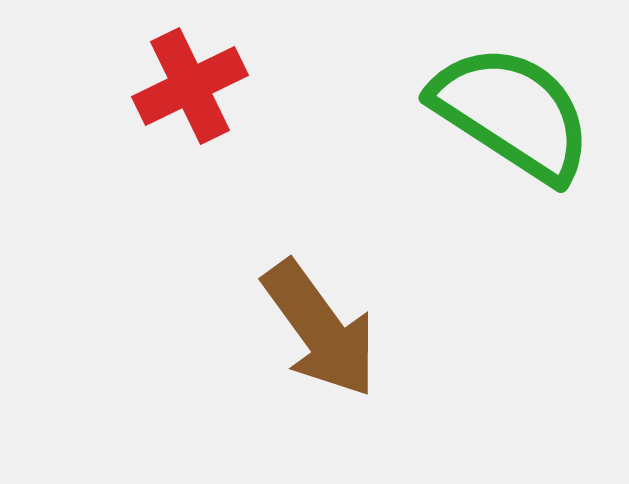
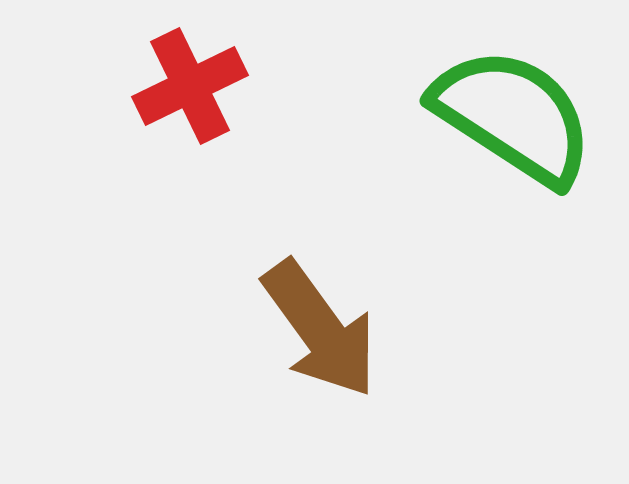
green semicircle: moved 1 px right, 3 px down
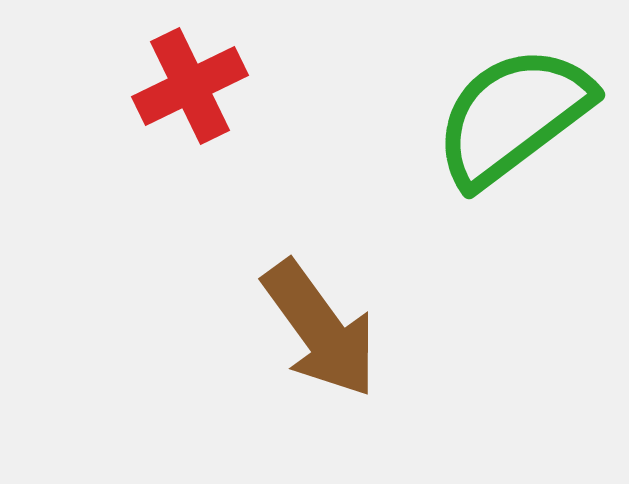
green semicircle: rotated 70 degrees counterclockwise
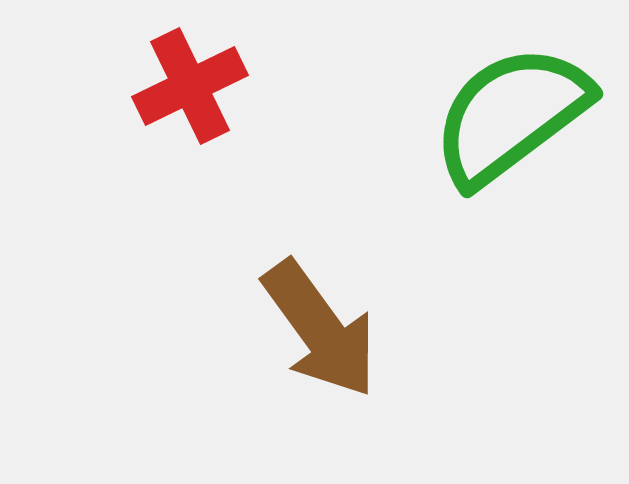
green semicircle: moved 2 px left, 1 px up
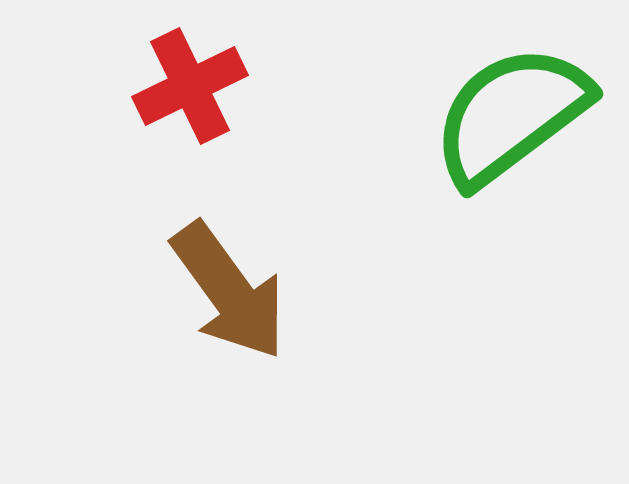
brown arrow: moved 91 px left, 38 px up
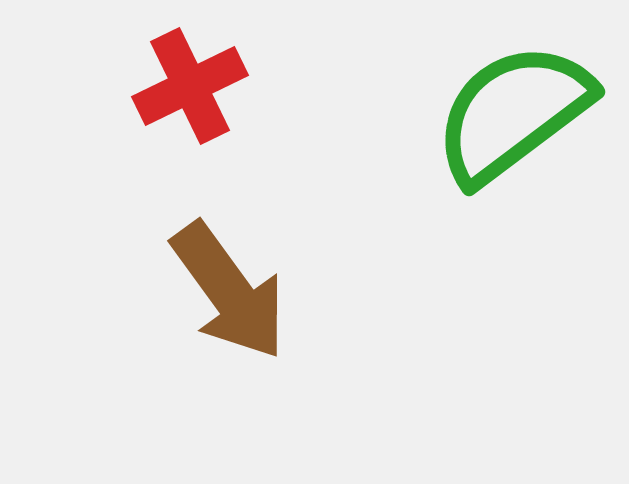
green semicircle: moved 2 px right, 2 px up
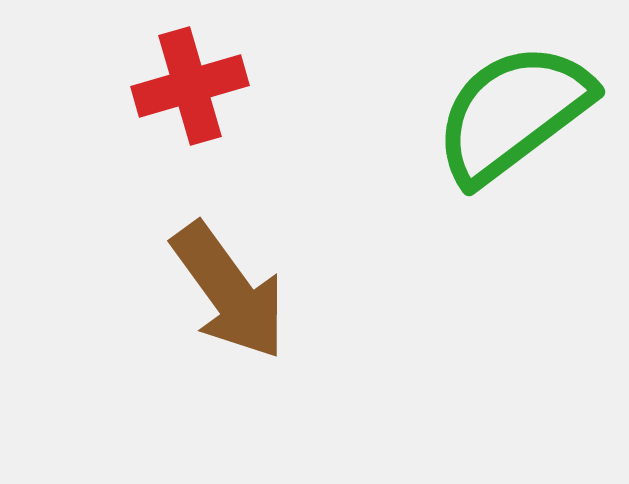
red cross: rotated 10 degrees clockwise
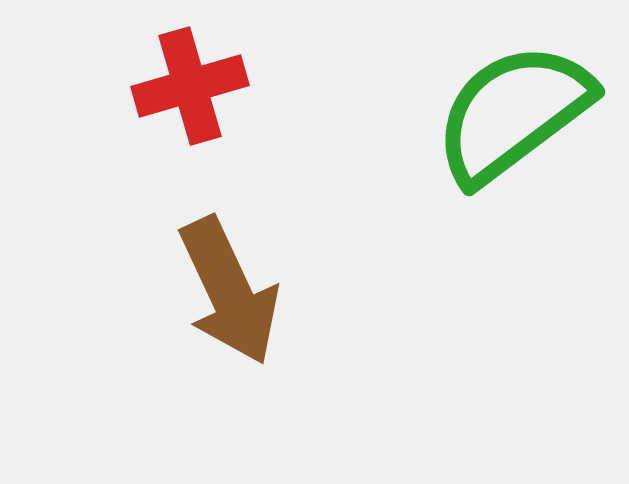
brown arrow: rotated 11 degrees clockwise
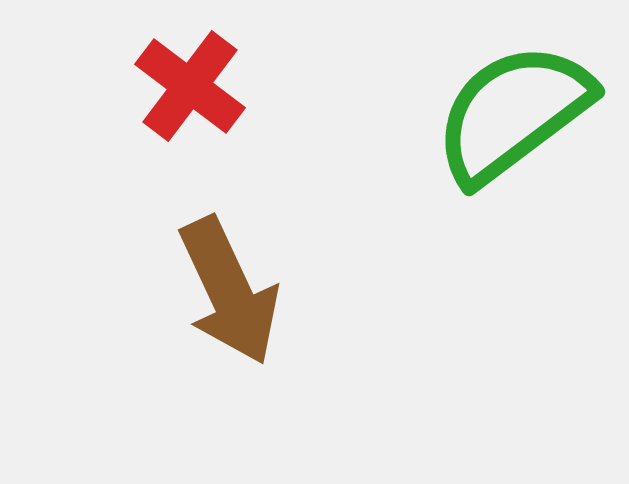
red cross: rotated 37 degrees counterclockwise
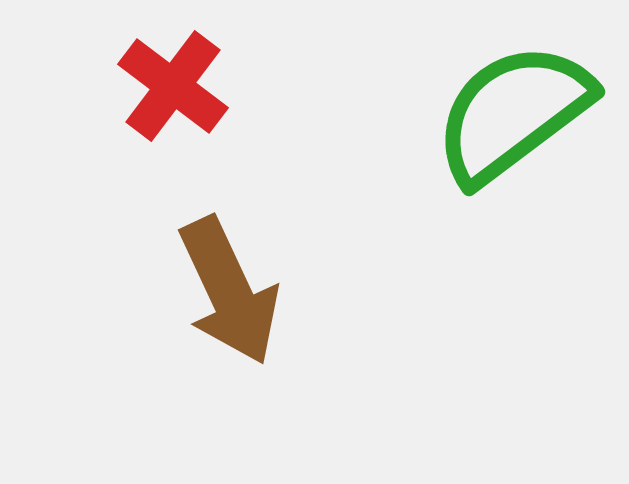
red cross: moved 17 px left
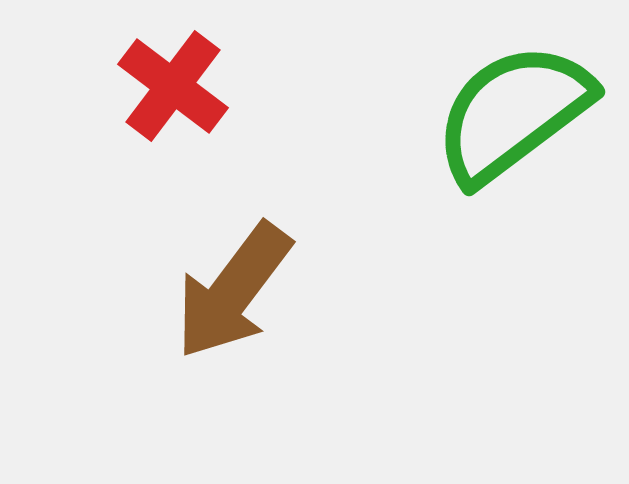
brown arrow: moved 4 px right; rotated 62 degrees clockwise
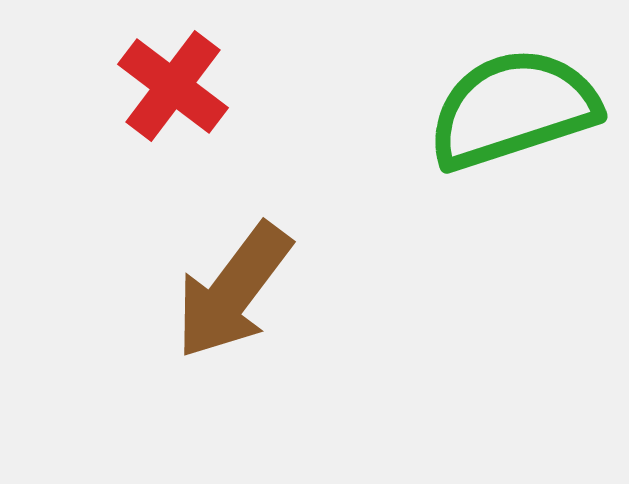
green semicircle: moved 4 px up; rotated 19 degrees clockwise
